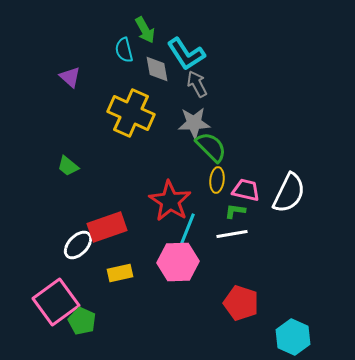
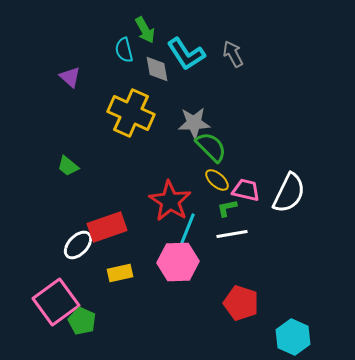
gray arrow: moved 36 px right, 30 px up
yellow ellipse: rotated 55 degrees counterclockwise
green L-shape: moved 8 px left, 3 px up; rotated 20 degrees counterclockwise
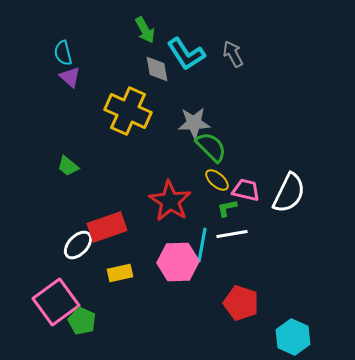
cyan semicircle: moved 61 px left, 3 px down
yellow cross: moved 3 px left, 2 px up
cyan line: moved 15 px right, 15 px down; rotated 12 degrees counterclockwise
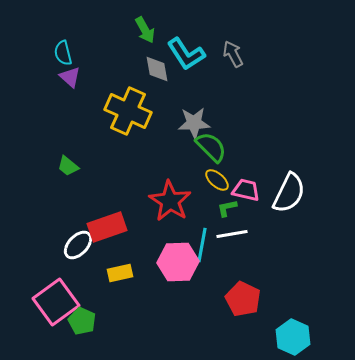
red pentagon: moved 2 px right, 4 px up; rotated 8 degrees clockwise
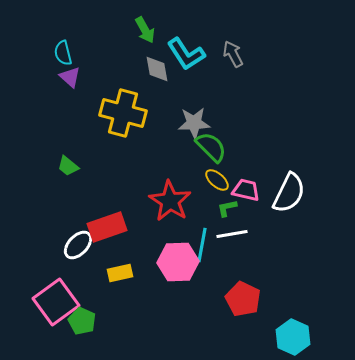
yellow cross: moved 5 px left, 2 px down; rotated 9 degrees counterclockwise
